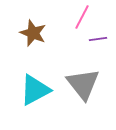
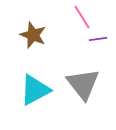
pink line: rotated 60 degrees counterclockwise
brown star: moved 2 px down
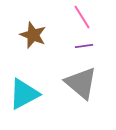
purple line: moved 14 px left, 7 px down
gray triangle: moved 2 px left, 1 px up; rotated 12 degrees counterclockwise
cyan triangle: moved 11 px left, 4 px down
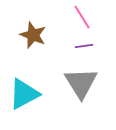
gray triangle: rotated 18 degrees clockwise
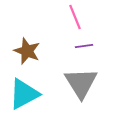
pink line: moved 7 px left; rotated 10 degrees clockwise
brown star: moved 6 px left, 16 px down
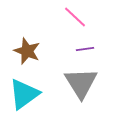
pink line: rotated 25 degrees counterclockwise
purple line: moved 1 px right, 3 px down
cyan triangle: rotated 8 degrees counterclockwise
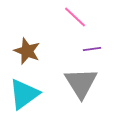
purple line: moved 7 px right
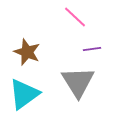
brown star: moved 1 px down
gray triangle: moved 3 px left, 1 px up
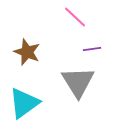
cyan triangle: moved 9 px down
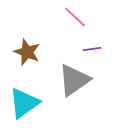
gray triangle: moved 4 px left, 2 px up; rotated 27 degrees clockwise
